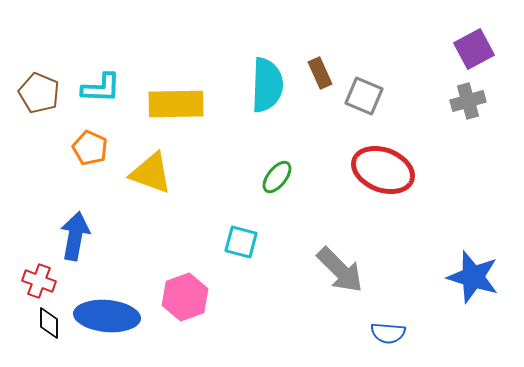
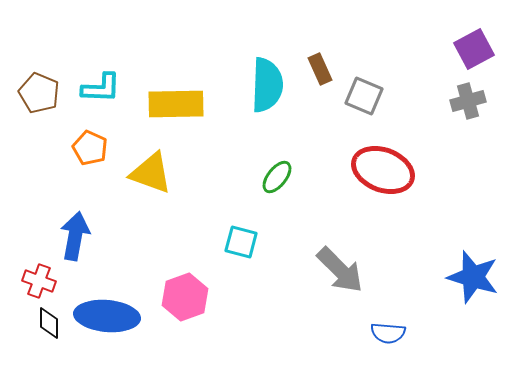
brown rectangle: moved 4 px up
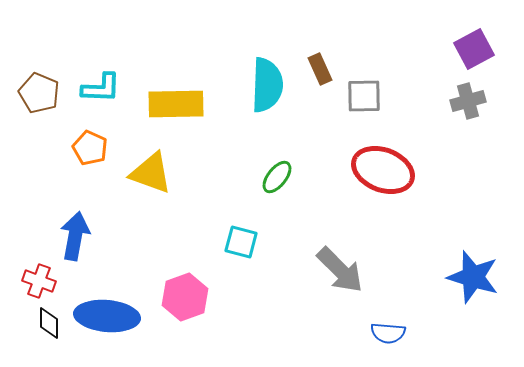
gray square: rotated 24 degrees counterclockwise
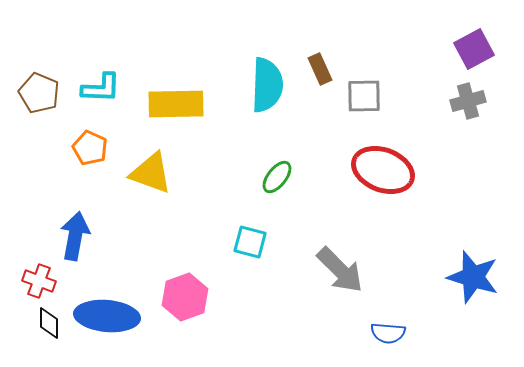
cyan square: moved 9 px right
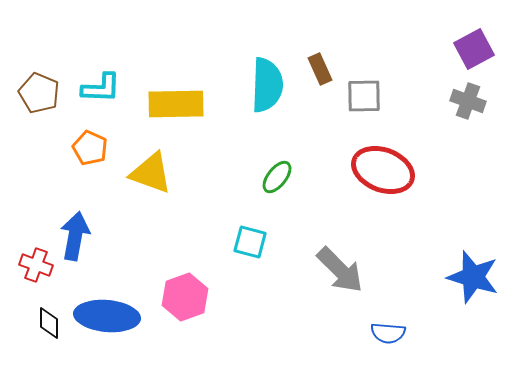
gray cross: rotated 36 degrees clockwise
red cross: moved 3 px left, 16 px up
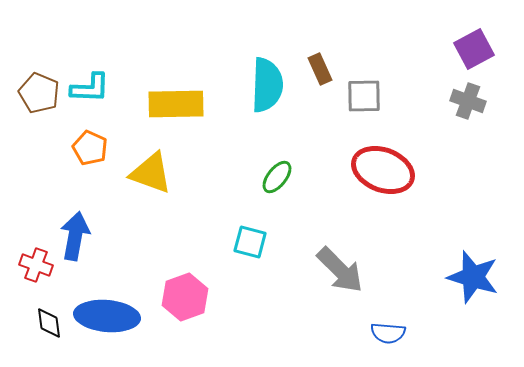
cyan L-shape: moved 11 px left
black diamond: rotated 8 degrees counterclockwise
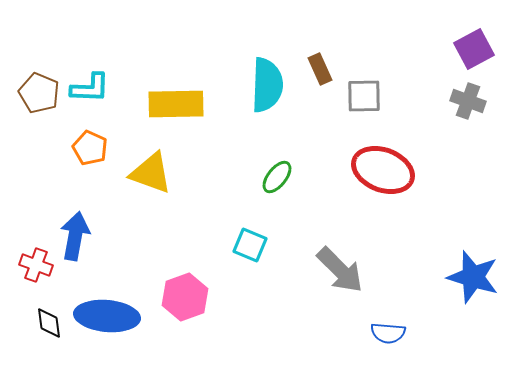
cyan square: moved 3 px down; rotated 8 degrees clockwise
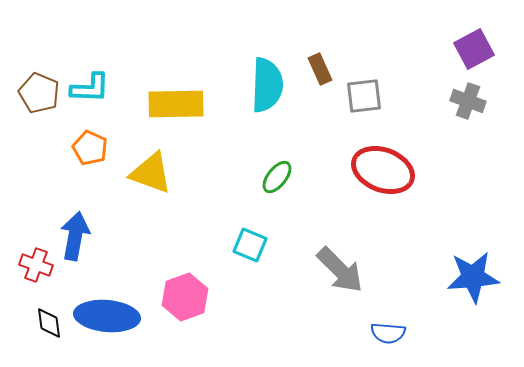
gray square: rotated 6 degrees counterclockwise
blue star: rotated 22 degrees counterclockwise
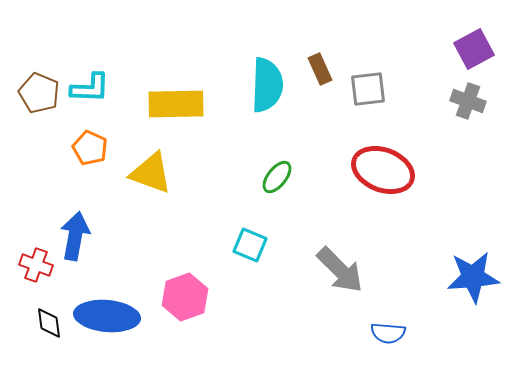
gray square: moved 4 px right, 7 px up
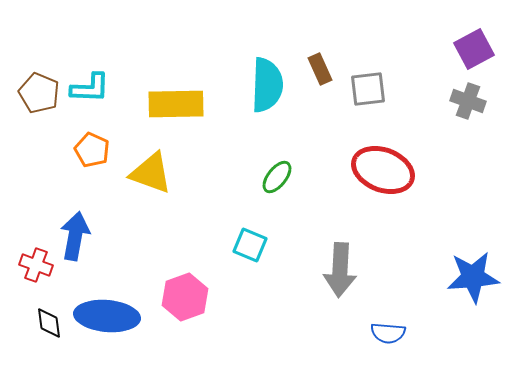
orange pentagon: moved 2 px right, 2 px down
gray arrow: rotated 48 degrees clockwise
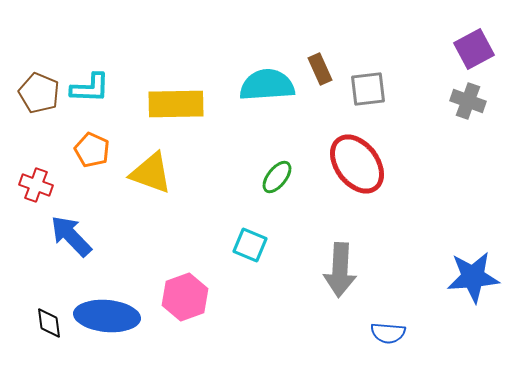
cyan semicircle: rotated 96 degrees counterclockwise
red ellipse: moved 26 px left, 6 px up; rotated 32 degrees clockwise
blue arrow: moved 4 px left; rotated 54 degrees counterclockwise
red cross: moved 80 px up
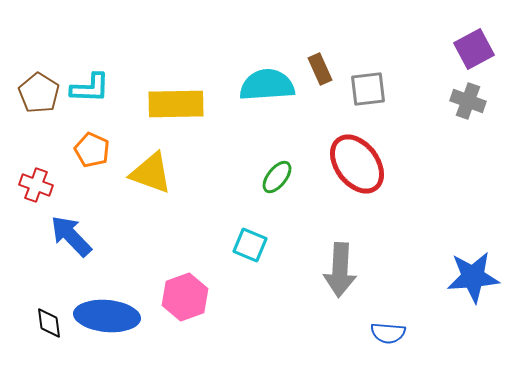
brown pentagon: rotated 9 degrees clockwise
